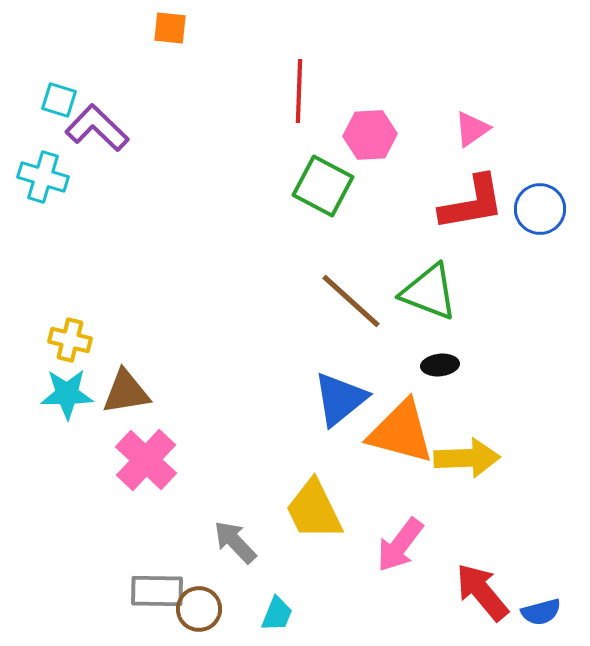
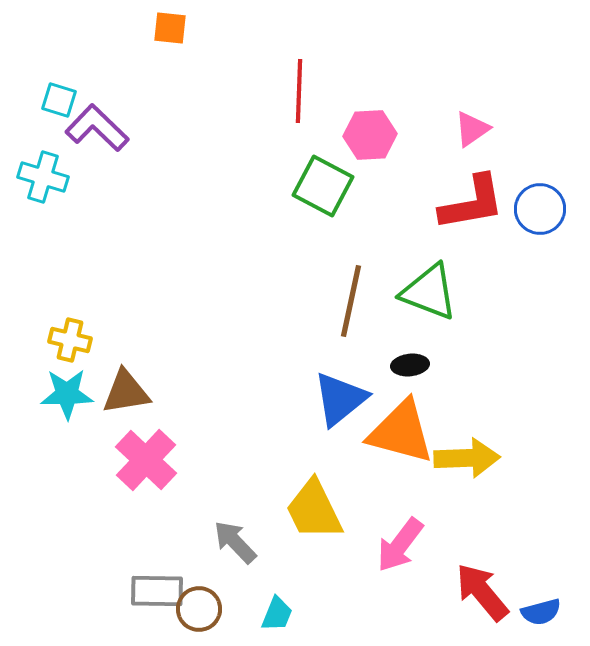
brown line: rotated 60 degrees clockwise
black ellipse: moved 30 px left
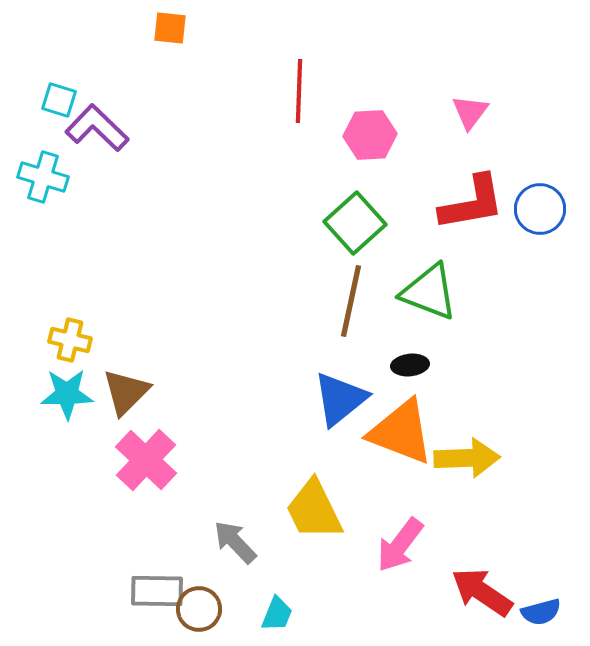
pink triangle: moved 2 px left, 17 px up; rotated 18 degrees counterclockwise
green square: moved 32 px right, 37 px down; rotated 20 degrees clockwise
brown triangle: rotated 36 degrees counterclockwise
orange triangle: rotated 6 degrees clockwise
red arrow: rotated 16 degrees counterclockwise
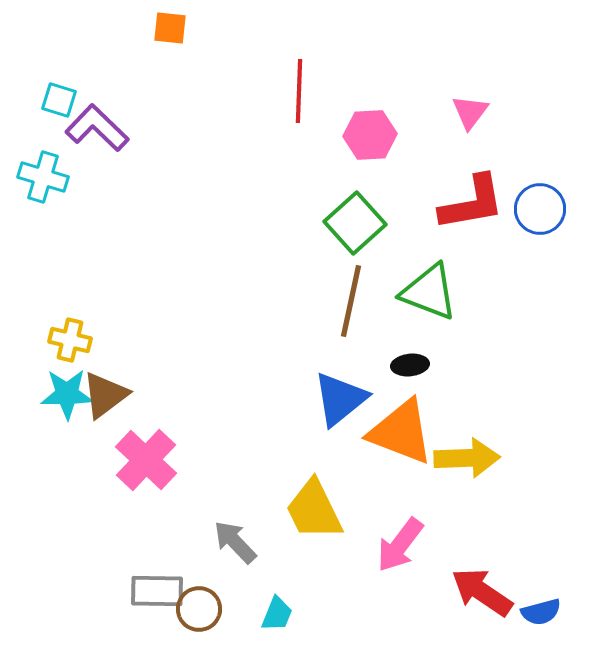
brown triangle: moved 21 px left, 3 px down; rotated 8 degrees clockwise
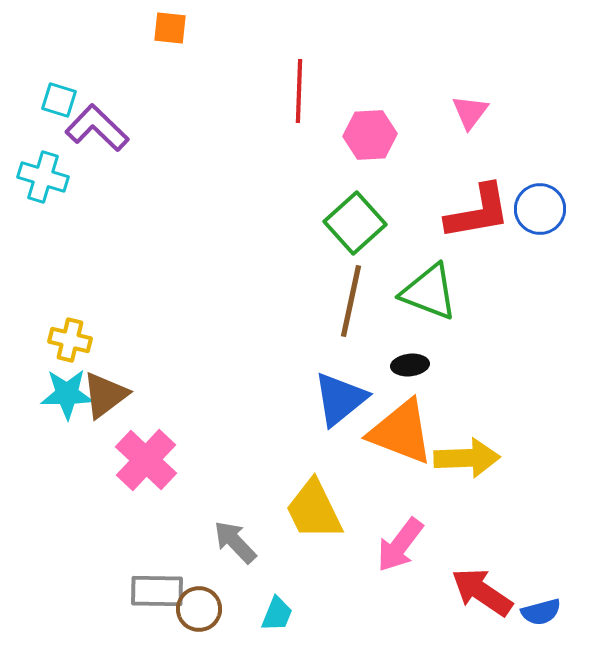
red L-shape: moved 6 px right, 9 px down
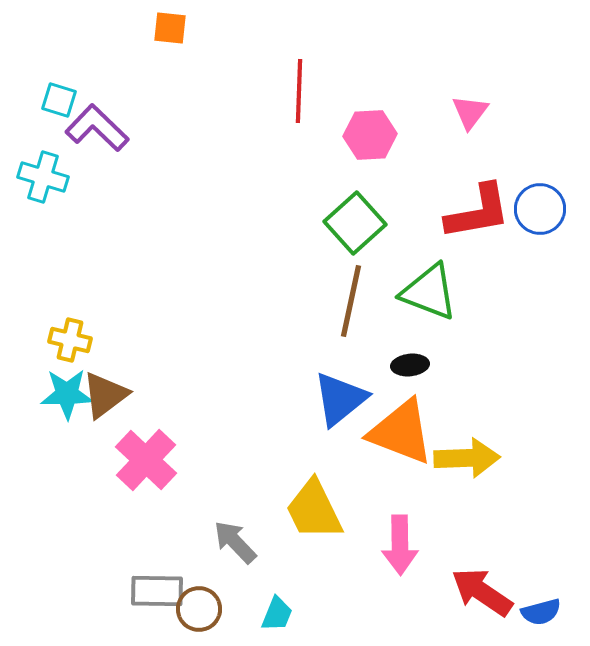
pink arrow: rotated 38 degrees counterclockwise
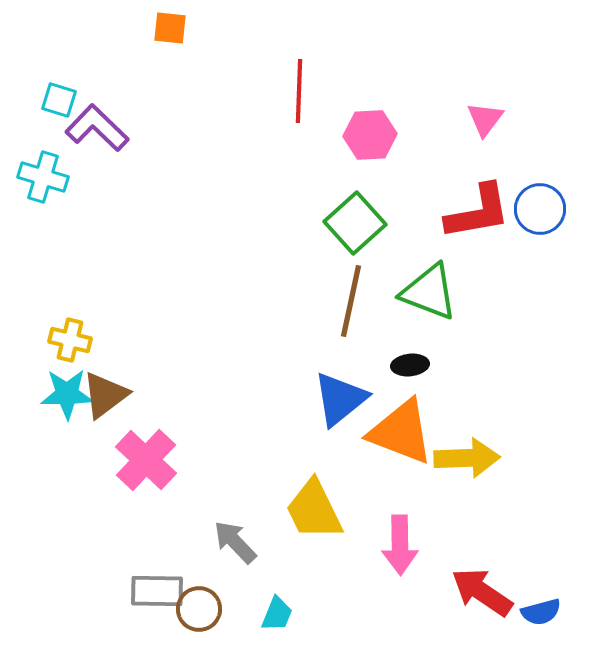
pink triangle: moved 15 px right, 7 px down
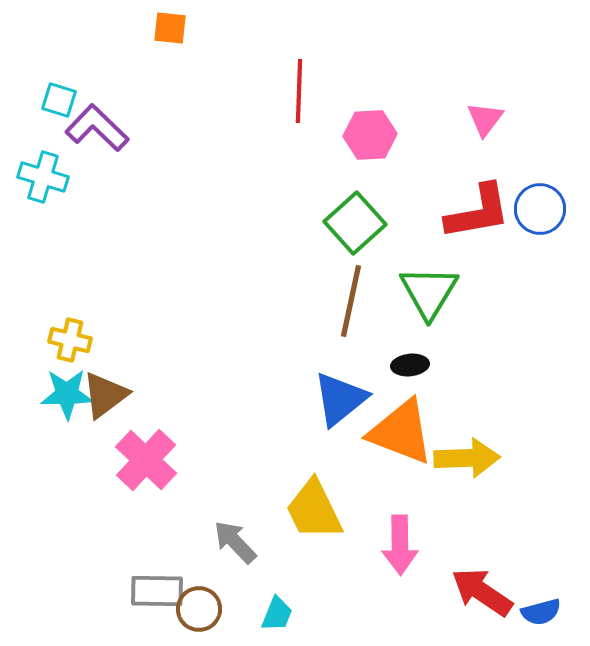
green triangle: rotated 40 degrees clockwise
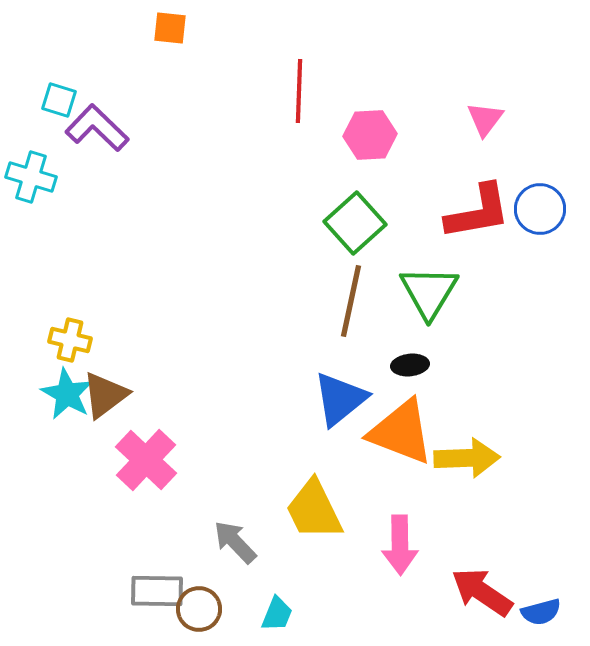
cyan cross: moved 12 px left
cyan star: rotated 30 degrees clockwise
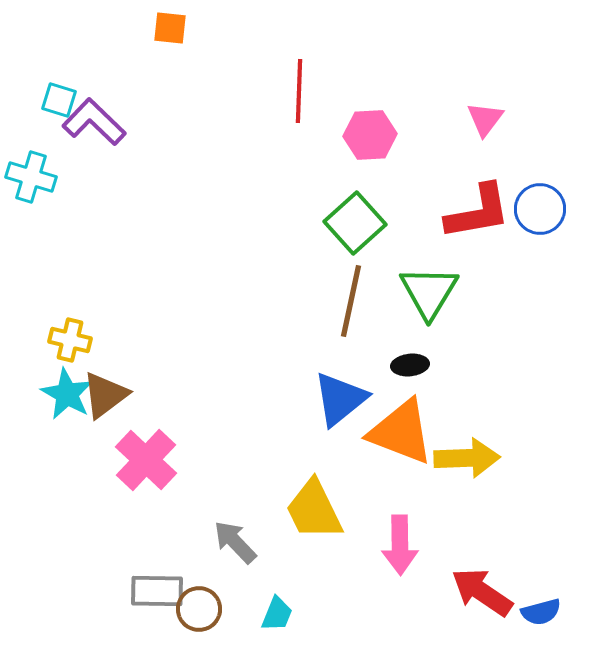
purple L-shape: moved 3 px left, 6 px up
